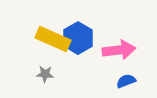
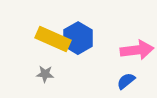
pink arrow: moved 18 px right
blue semicircle: rotated 18 degrees counterclockwise
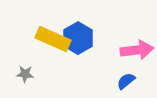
gray star: moved 20 px left
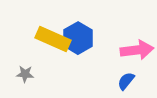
blue semicircle: rotated 12 degrees counterclockwise
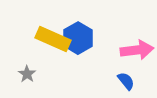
gray star: moved 2 px right; rotated 30 degrees clockwise
blue semicircle: rotated 102 degrees clockwise
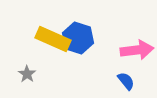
blue hexagon: rotated 12 degrees counterclockwise
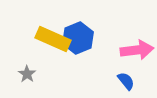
blue hexagon: rotated 20 degrees clockwise
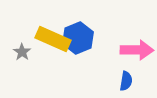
pink arrow: rotated 8 degrees clockwise
gray star: moved 5 px left, 22 px up
blue semicircle: rotated 48 degrees clockwise
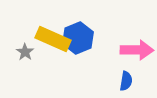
gray star: moved 3 px right
